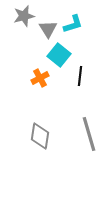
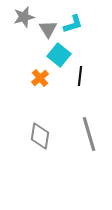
gray star: moved 1 px down
orange cross: rotated 12 degrees counterclockwise
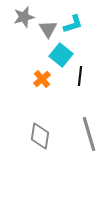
cyan square: moved 2 px right
orange cross: moved 2 px right, 1 px down
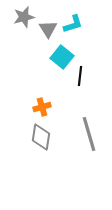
cyan square: moved 1 px right, 2 px down
orange cross: moved 28 px down; rotated 24 degrees clockwise
gray diamond: moved 1 px right, 1 px down
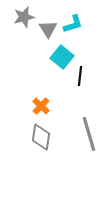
orange cross: moved 1 px left, 1 px up; rotated 30 degrees counterclockwise
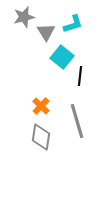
gray triangle: moved 2 px left, 3 px down
gray line: moved 12 px left, 13 px up
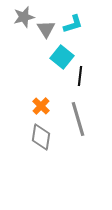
gray triangle: moved 3 px up
gray line: moved 1 px right, 2 px up
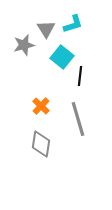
gray star: moved 28 px down
gray diamond: moved 7 px down
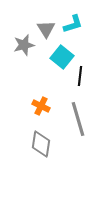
orange cross: rotated 18 degrees counterclockwise
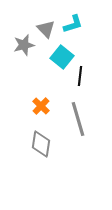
gray triangle: rotated 12 degrees counterclockwise
orange cross: rotated 18 degrees clockwise
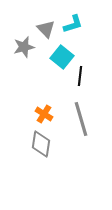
gray star: moved 2 px down
orange cross: moved 3 px right, 8 px down; rotated 12 degrees counterclockwise
gray line: moved 3 px right
